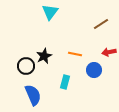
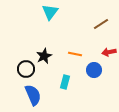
black circle: moved 3 px down
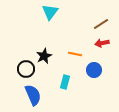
red arrow: moved 7 px left, 9 px up
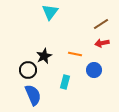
black circle: moved 2 px right, 1 px down
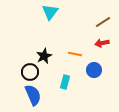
brown line: moved 2 px right, 2 px up
black circle: moved 2 px right, 2 px down
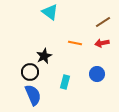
cyan triangle: rotated 30 degrees counterclockwise
orange line: moved 11 px up
blue circle: moved 3 px right, 4 px down
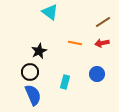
black star: moved 5 px left, 5 px up
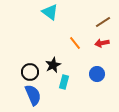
orange line: rotated 40 degrees clockwise
black star: moved 14 px right, 14 px down
cyan rectangle: moved 1 px left
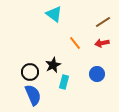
cyan triangle: moved 4 px right, 2 px down
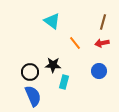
cyan triangle: moved 2 px left, 7 px down
brown line: rotated 42 degrees counterclockwise
black star: rotated 28 degrees clockwise
blue circle: moved 2 px right, 3 px up
blue semicircle: moved 1 px down
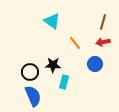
red arrow: moved 1 px right, 1 px up
blue circle: moved 4 px left, 7 px up
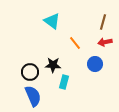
red arrow: moved 2 px right
